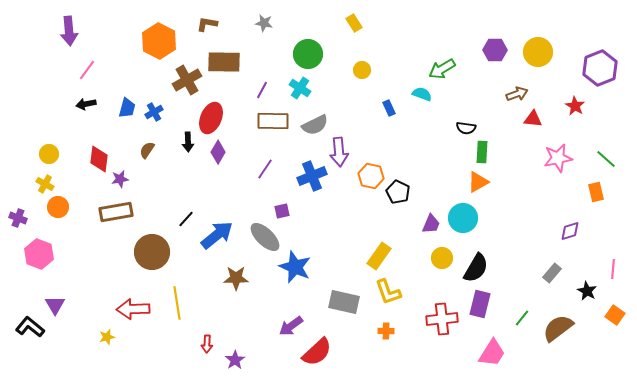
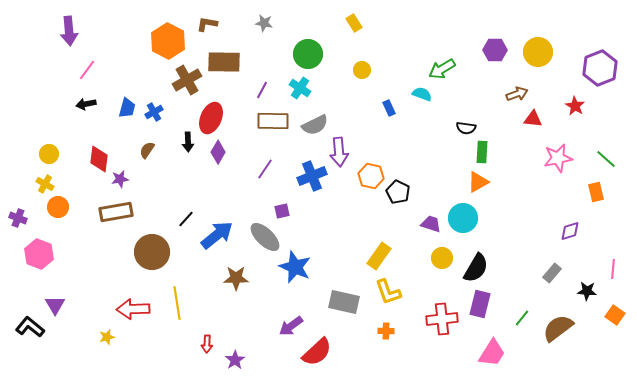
orange hexagon at (159, 41): moved 9 px right
purple trapezoid at (431, 224): rotated 95 degrees counterclockwise
black star at (587, 291): rotated 24 degrees counterclockwise
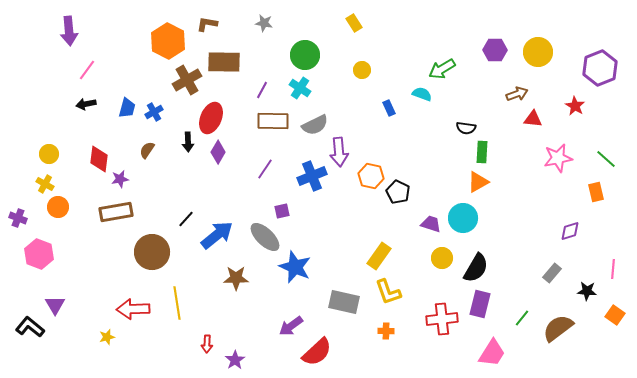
green circle at (308, 54): moved 3 px left, 1 px down
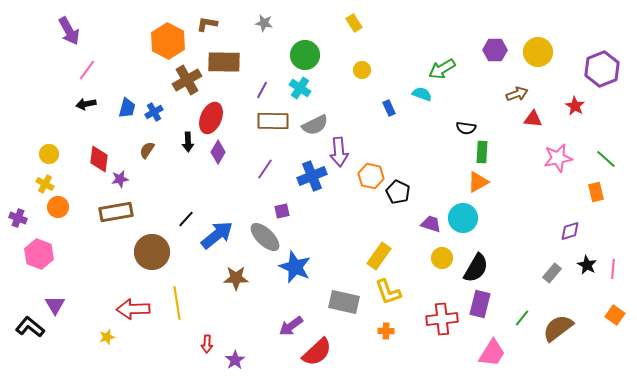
purple arrow at (69, 31): rotated 24 degrees counterclockwise
purple hexagon at (600, 68): moved 2 px right, 1 px down
black star at (587, 291): moved 26 px up; rotated 24 degrees clockwise
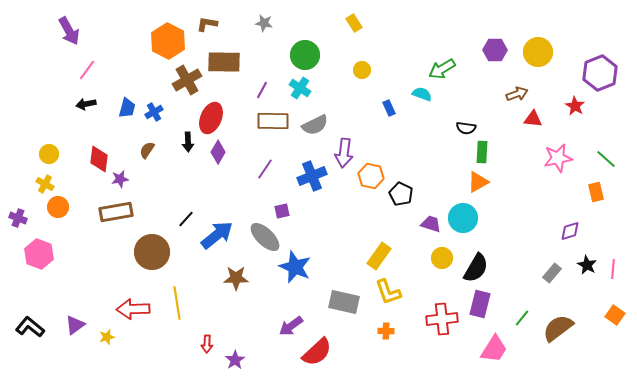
purple hexagon at (602, 69): moved 2 px left, 4 px down
purple arrow at (339, 152): moved 5 px right, 1 px down; rotated 12 degrees clockwise
black pentagon at (398, 192): moved 3 px right, 2 px down
purple triangle at (55, 305): moved 20 px right, 20 px down; rotated 25 degrees clockwise
pink trapezoid at (492, 353): moved 2 px right, 4 px up
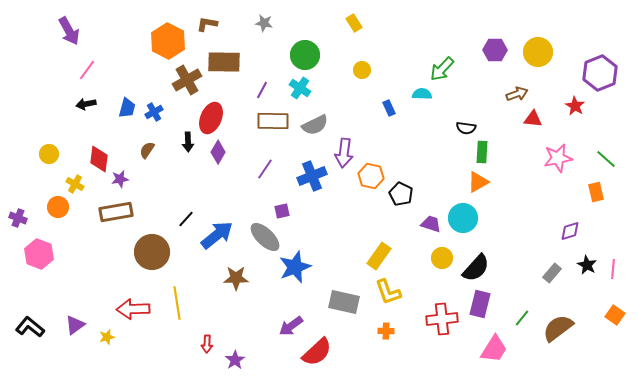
green arrow at (442, 69): rotated 16 degrees counterclockwise
cyan semicircle at (422, 94): rotated 18 degrees counterclockwise
yellow cross at (45, 184): moved 30 px right
blue star at (295, 267): rotated 28 degrees clockwise
black semicircle at (476, 268): rotated 12 degrees clockwise
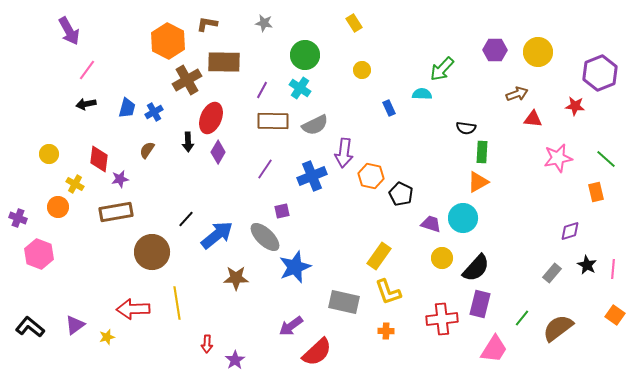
red star at (575, 106): rotated 24 degrees counterclockwise
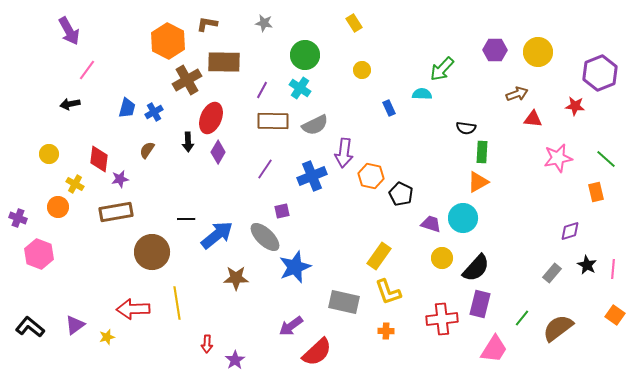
black arrow at (86, 104): moved 16 px left
black line at (186, 219): rotated 48 degrees clockwise
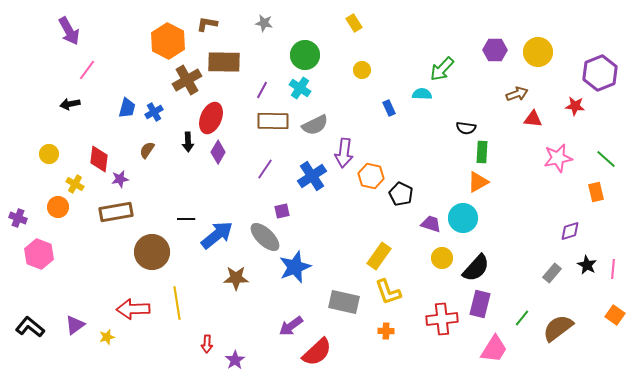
blue cross at (312, 176): rotated 12 degrees counterclockwise
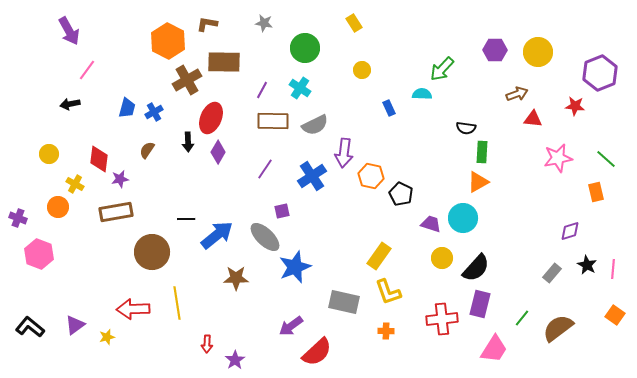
green circle at (305, 55): moved 7 px up
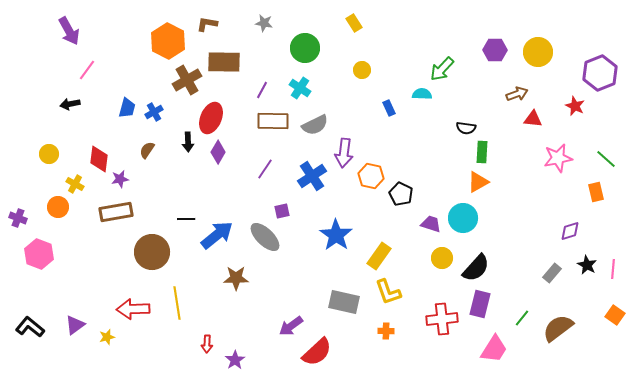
red star at (575, 106): rotated 18 degrees clockwise
blue star at (295, 267): moved 41 px right, 32 px up; rotated 16 degrees counterclockwise
